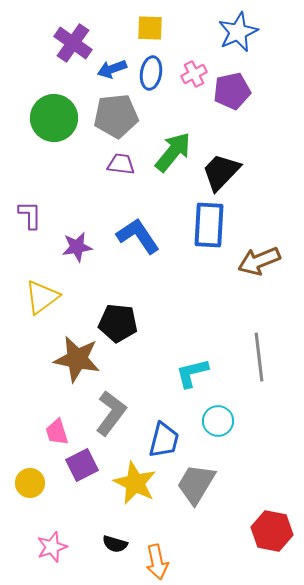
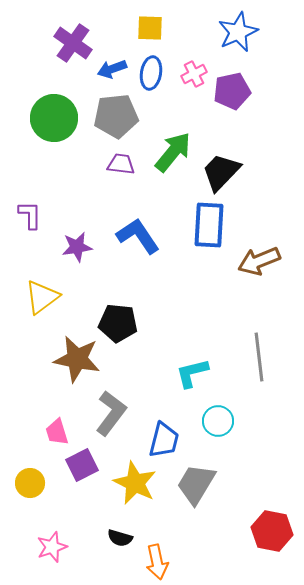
black semicircle: moved 5 px right, 6 px up
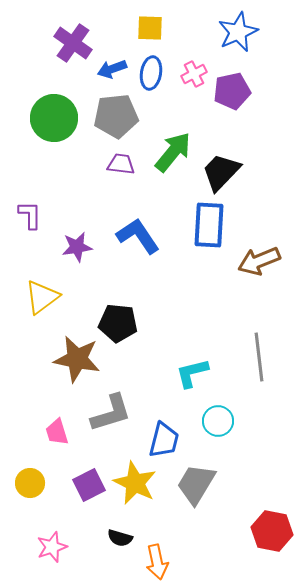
gray L-shape: rotated 36 degrees clockwise
purple square: moved 7 px right, 20 px down
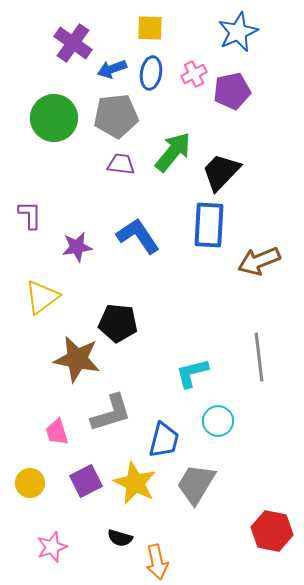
purple square: moved 3 px left, 4 px up
